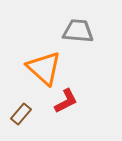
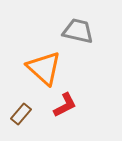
gray trapezoid: rotated 8 degrees clockwise
red L-shape: moved 1 px left, 4 px down
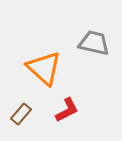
gray trapezoid: moved 16 px right, 12 px down
red L-shape: moved 2 px right, 5 px down
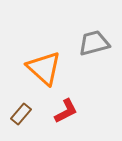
gray trapezoid: rotated 28 degrees counterclockwise
red L-shape: moved 1 px left, 1 px down
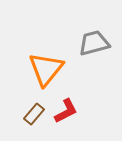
orange triangle: moved 2 px right, 1 px down; rotated 27 degrees clockwise
brown rectangle: moved 13 px right
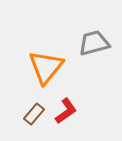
orange triangle: moved 2 px up
red L-shape: rotated 8 degrees counterclockwise
